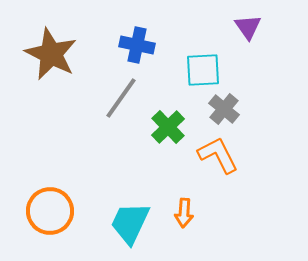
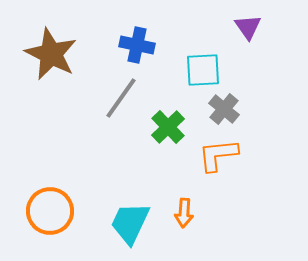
orange L-shape: rotated 69 degrees counterclockwise
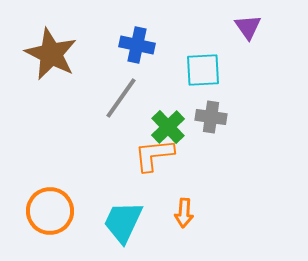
gray cross: moved 13 px left, 8 px down; rotated 32 degrees counterclockwise
orange L-shape: moved 64 px left
cyan trapezoid: moved 7 px left, 1 px up
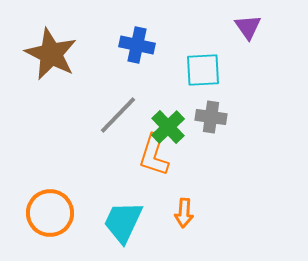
gray line: moved 3 px left, 17 px down; rotated 9 degrees clockwise
orange L-shape: rotated 66 degrees counterclockwise
orange circle: moved 2 px down
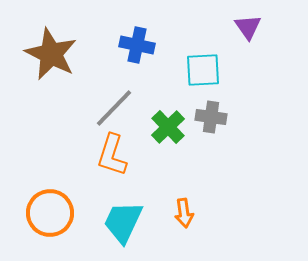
gray line: moved 4 px left, 7 px up
orange L-shape: moved 42 px left
orange arrow: rotated 12 degrees counterclockwise
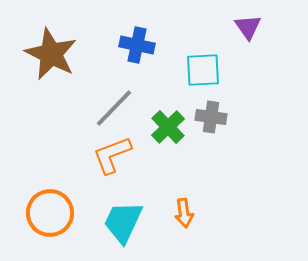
orange L-shape: rotated 51 degrees clockwise
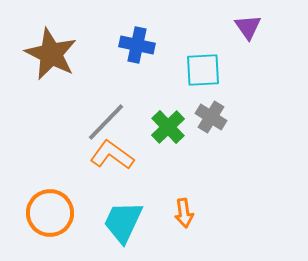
gray line: moved 8 px left, 14 px down
gray cross: rotated 24 degrees clockwise
orange L-shape: rotated 57 degrees clockwise
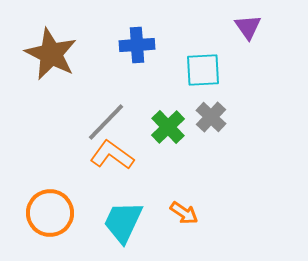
blue cross: rotated 16 degrees counterclockwise
gray cross: rotated 12 degrees clockwise
orange arrow: rotated 48 degrees counterclockwise
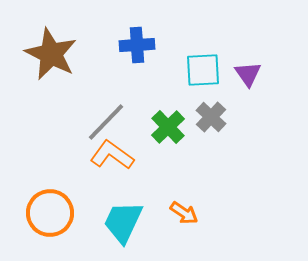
purple triangle: moved 47 px down
